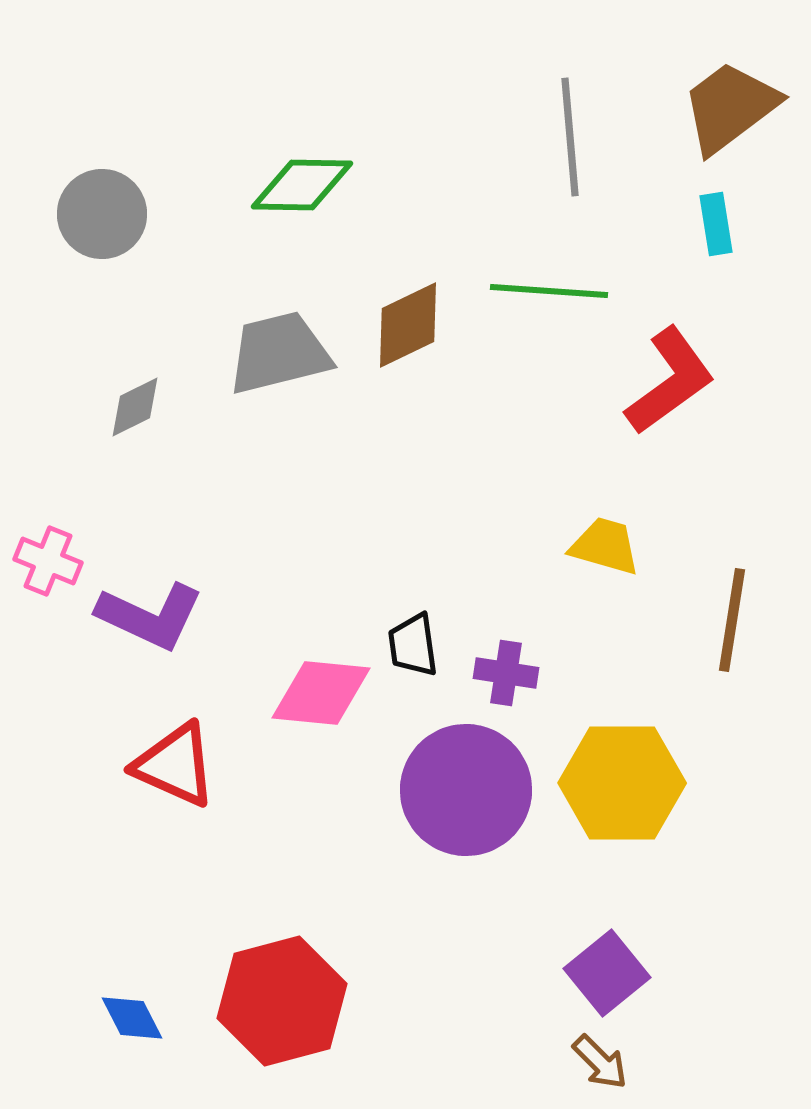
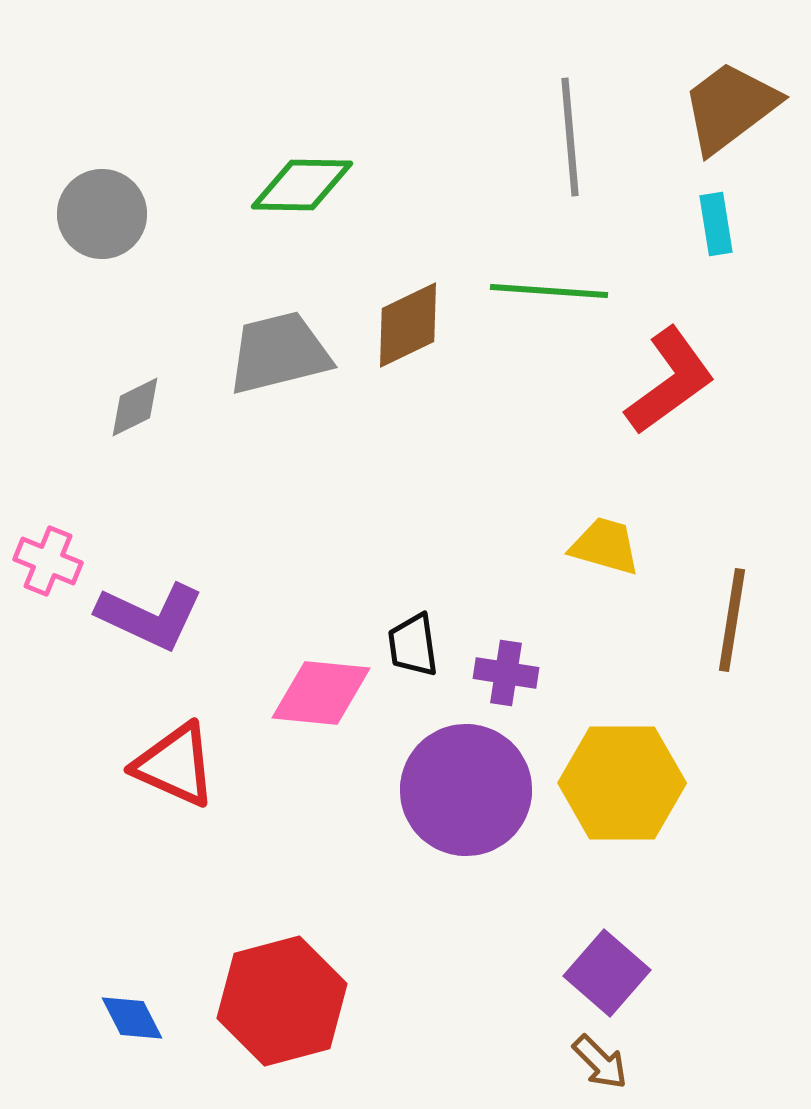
purple square: rotated 10 degrees counterclockwise
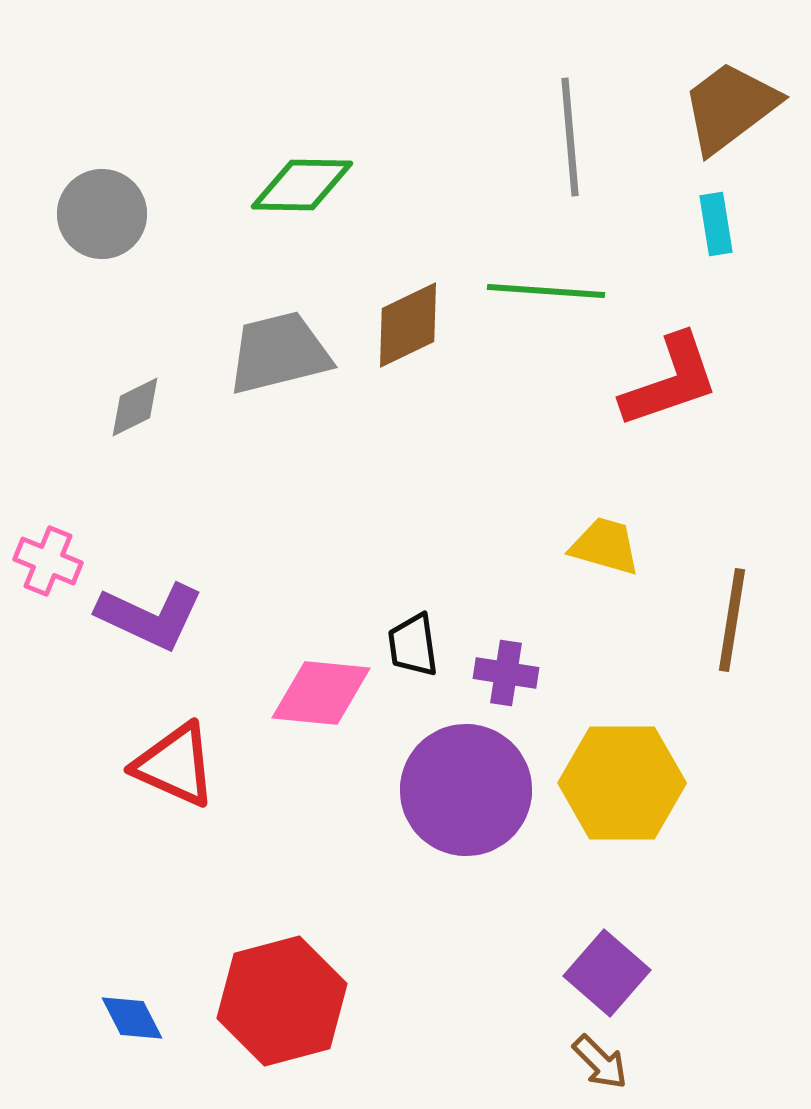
green line: moved 3 px left
red L-shape: rotated 17 degrees clockwise
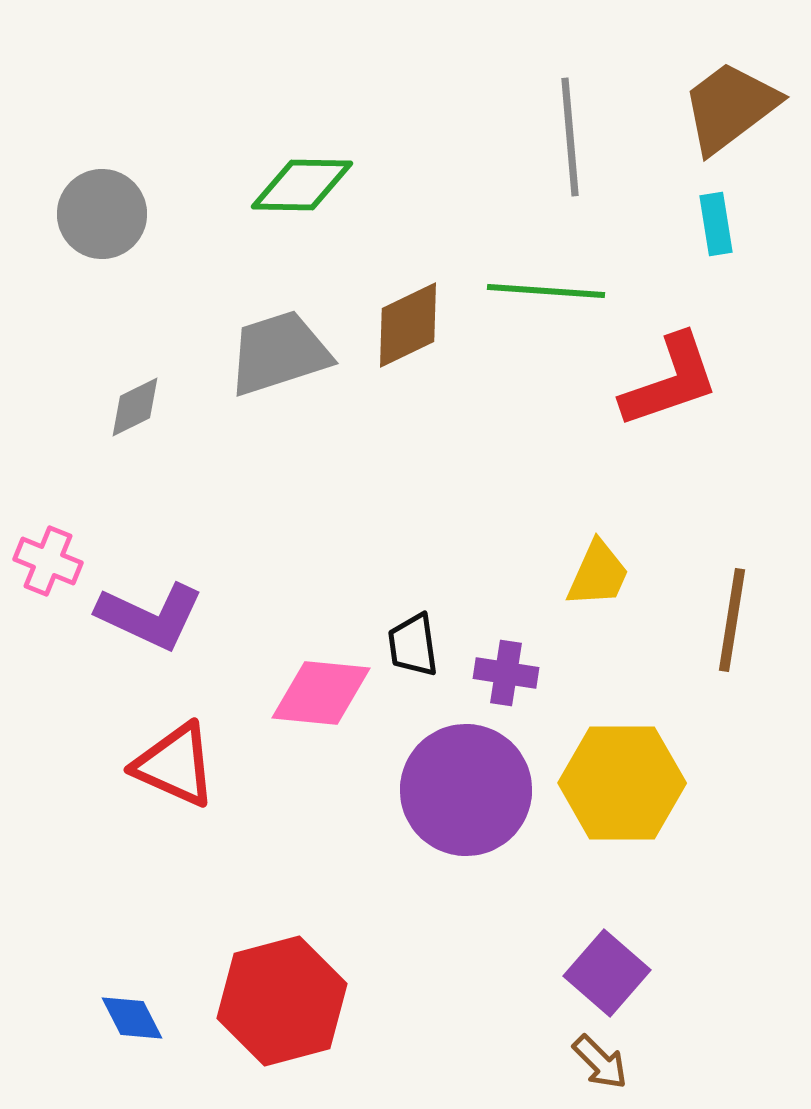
gray trapezoid: rotated 4 degrees counterclockwise
yellow trapezoid: moved 7 px left, 28 px down; rotated 98 degrees clockwise
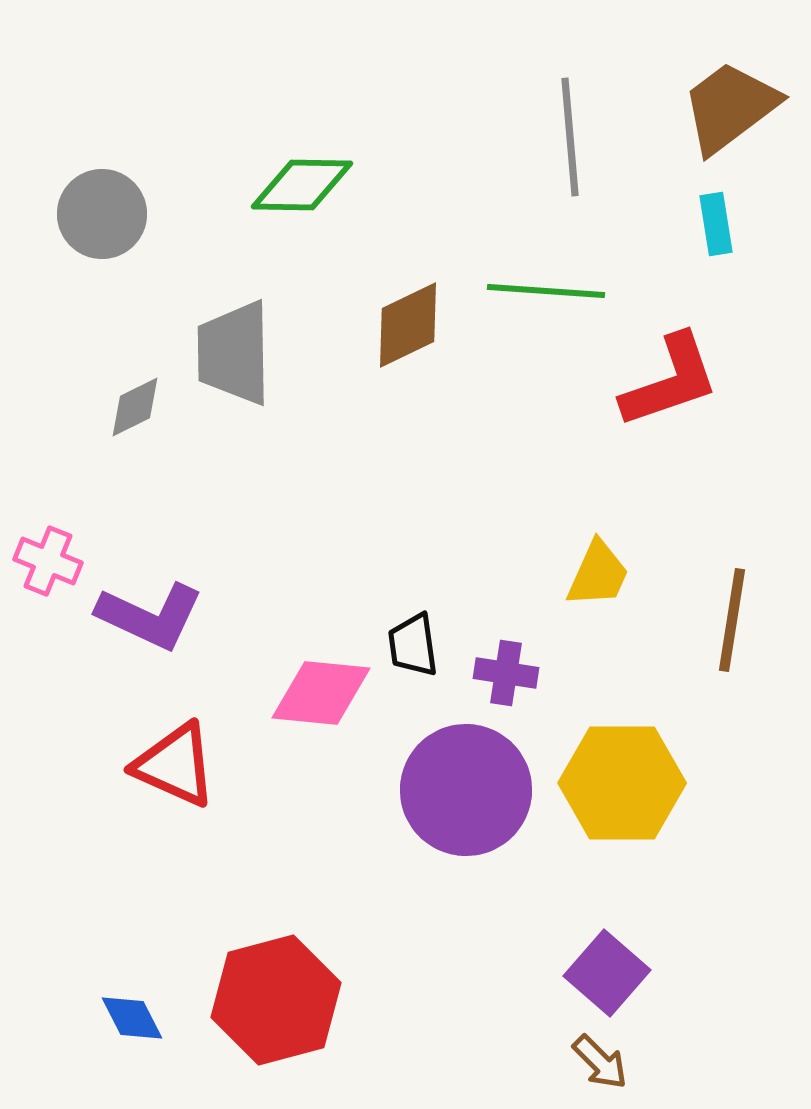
gray trapezoid: moved 45 px left; rotated 73 degrees counterclockwise
red hexagon: moved 6 px left, 1 px up
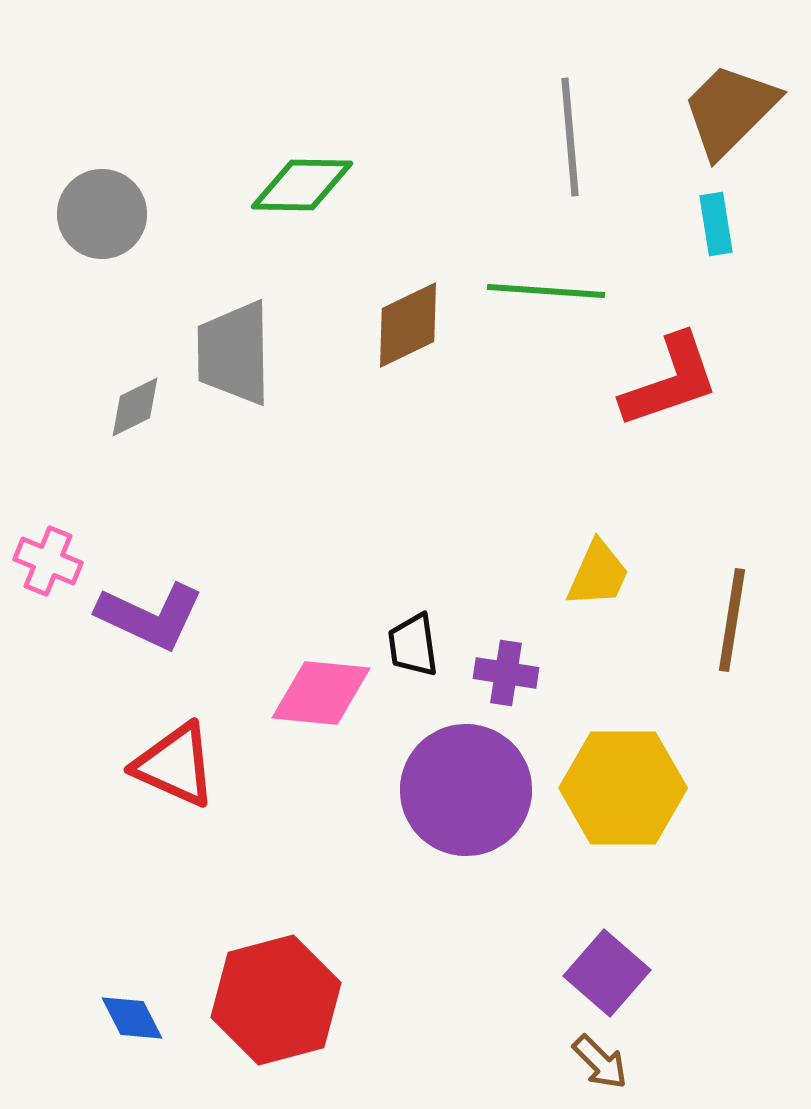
brown trapezoid: moved 3 px down; rotated 8 degrees counterclockwise
yellow hexagon: moved 1 px right, 5 px down
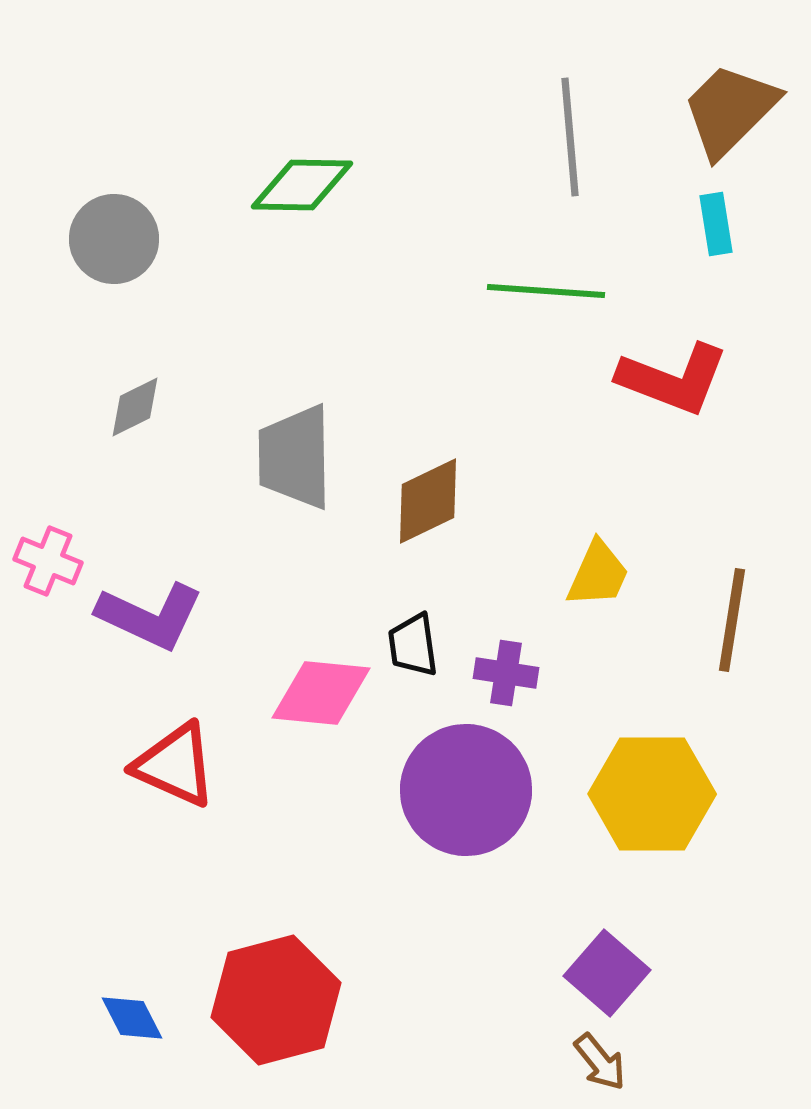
gray circle: moved 12 px right, 25 px down
brown diamond: moved 20 px right, 176 px down
gray trapezoid: moved 61 px right, 104 px down
red L-shape: moved 3 px right, 2 px up; rotated 40 degrees clockwise
yellow hexagon: moved 29 px right, 6 px down
brown arrow: rotated 6 degrees clockwise
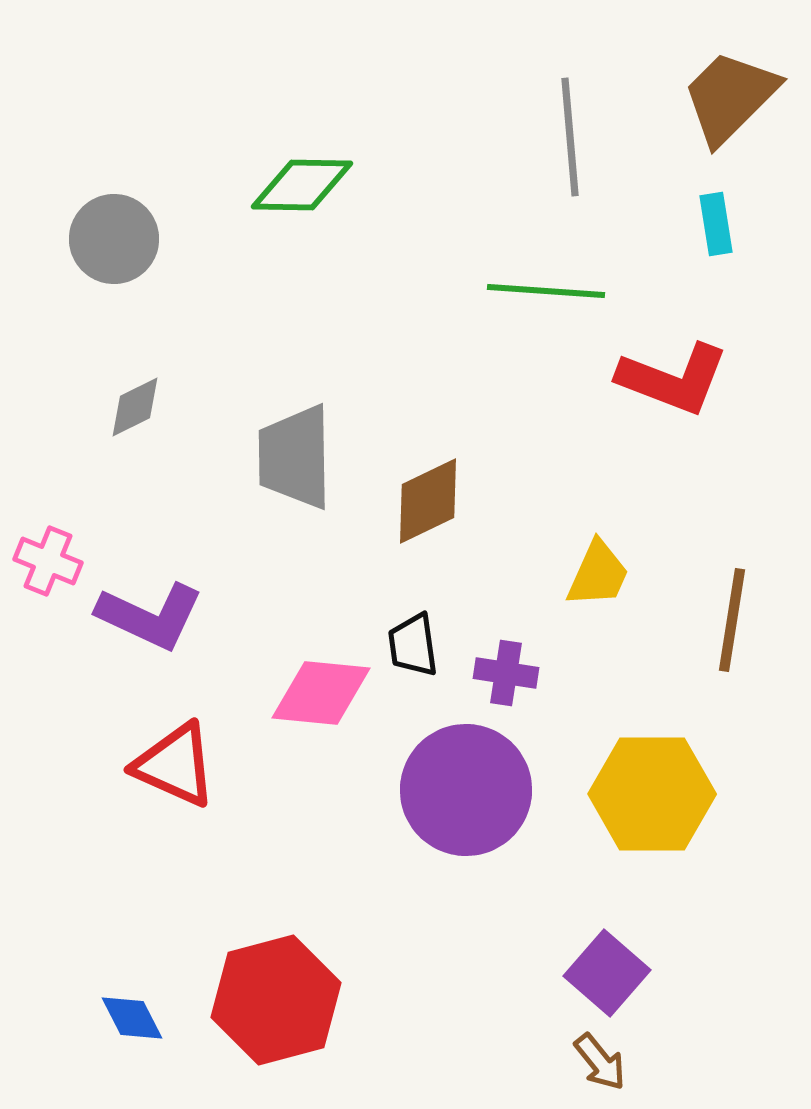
brown trapezoid: moved 13 px up
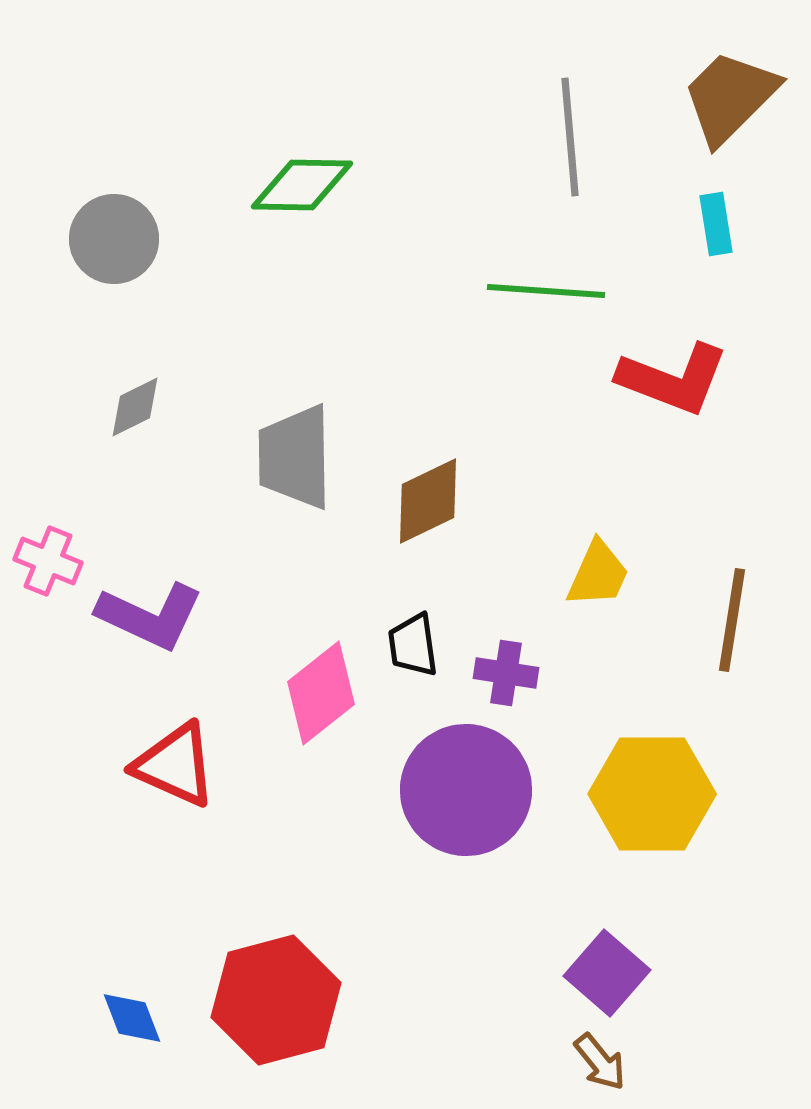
pink diamond: rotated 44 degrees counterclockwise
blue diamond: rotated 6 degrees clockwise
